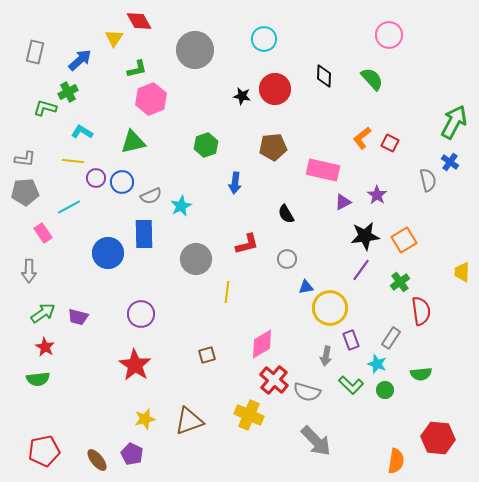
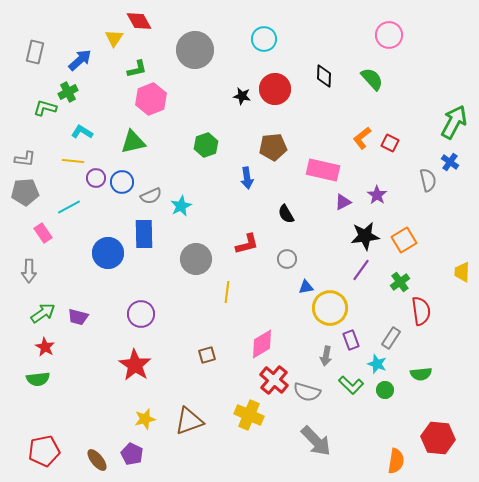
blue arrow at (235, 183): moved 12 px right, 5 px up; rotated 15 degrees counterclockwise
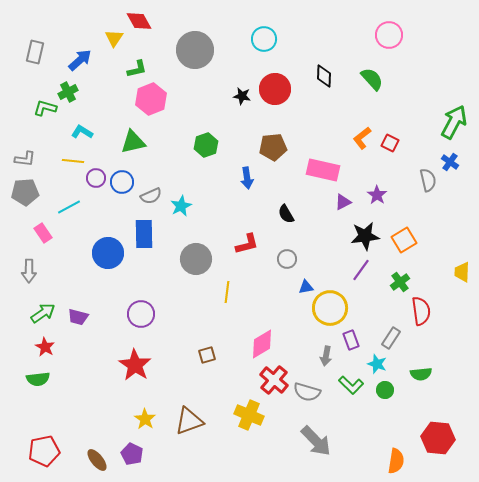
yellow star at (145, 419): rotated 25 degrees counterclockwise
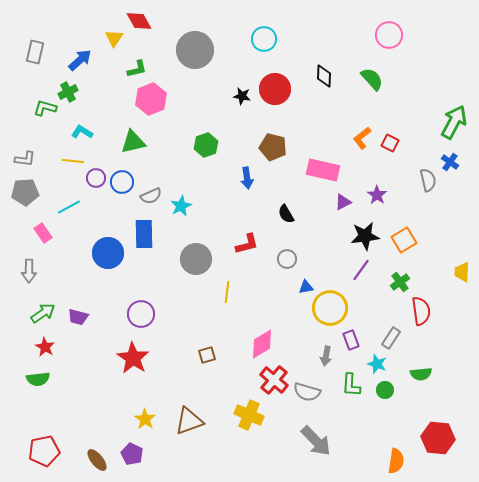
brown pentagon at (273, 147): rotated 20 degrees clockwise
red star at (135, 365): moved 2 px left, 7 px up
green L-shape at (351, 385): rotated 50 degrees clockwise
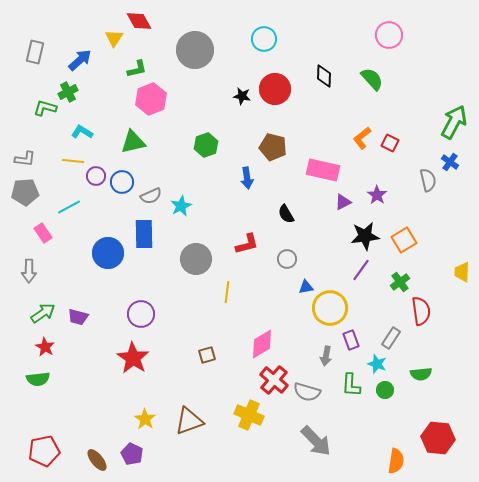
purple circle at (96, 178): moved 2 px up
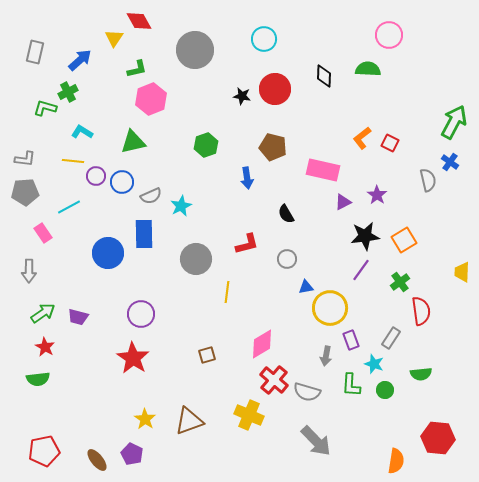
green semicircle at (372, 79): moved 4 px left, 10 px up; rotated 45 degrees counterclockwise
cyan star at (377, 364): moved 3 px left
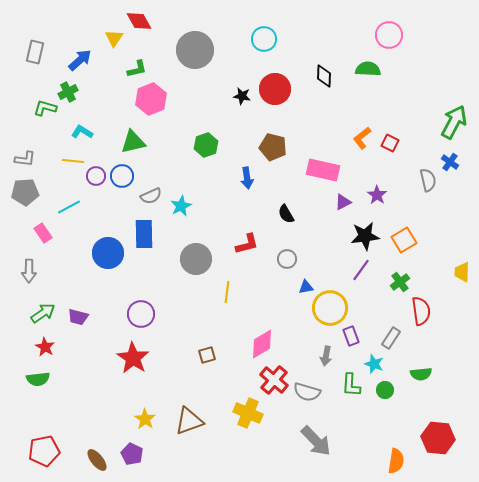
blue circle at (122, 182): moved 6 px up
purple rectangle at (351, 340): moved 4 px up
yellow cross at (249, 415): moved 1 px left, 2 px up
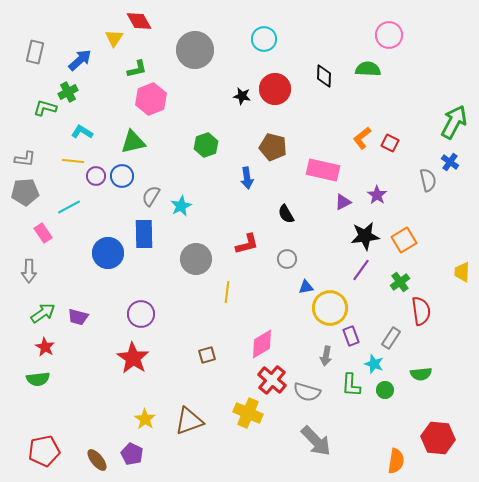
gray semicircle at (151, 196): rotated 145 degrees clockwise
red cross at (274, 380): moved 2 px left
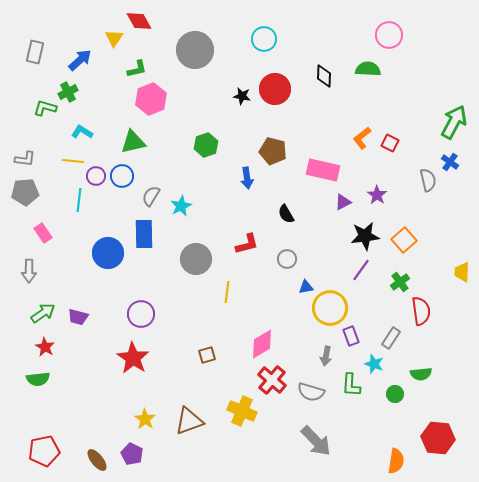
brown pentagon at (273, 147): moved 4 px down
cyan line at (69, 207): moved 10 px right, 7 px up; rotated 55 degrees counterclockwise
orange square at (404, 240): rotated 10 degrees counterclockwise
green circle at (385, 390): moved 10 px right, 4 px down
gray semicircle at (307, 392): moved 4 px right
yellow cross at (248, 413): moved 6 px left, 2 px up
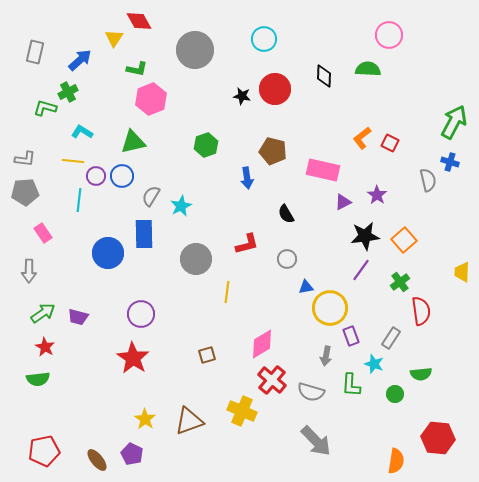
green L-shape at (137, 69): rotated 25 degrees clockwise
blue cross at (450, 162): rotated 18 degrees counterclockwise
